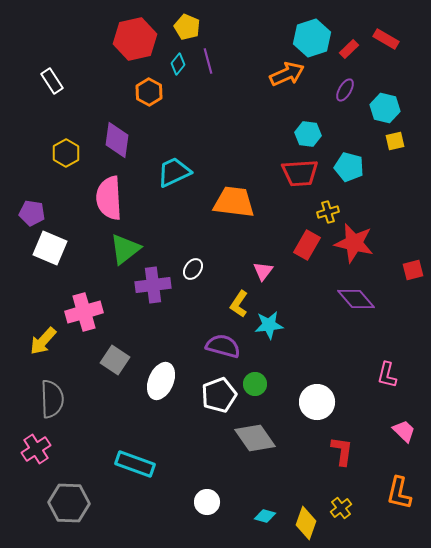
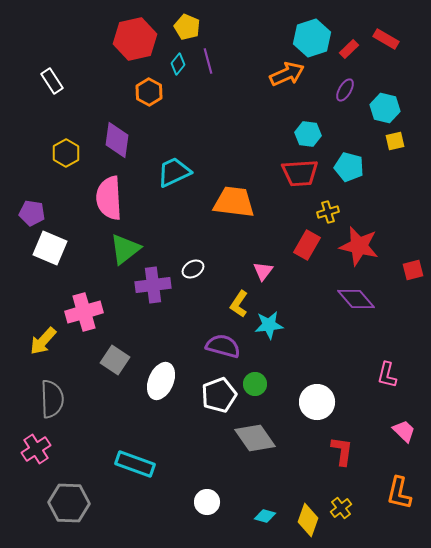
red star at (354, 243): moved 5 px right, 3 px down
white ellipse at (193, 269): rotated 25 degrees clockwise
yellow diamond at (306, 523): moved 2 px right, 3 px up
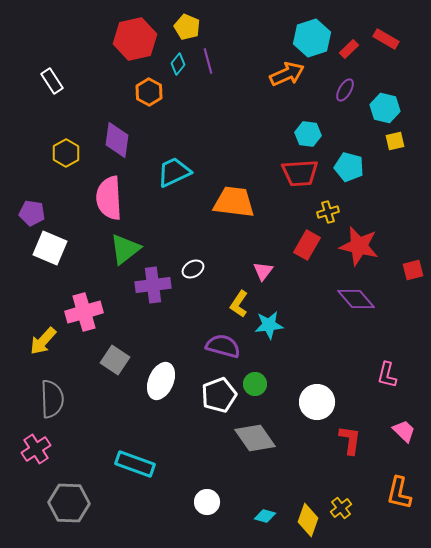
red L-shape at (342, 451): moved 8 px right, 11 px up
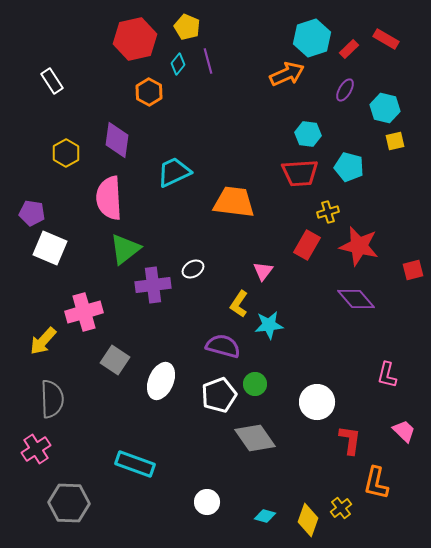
orange L-shape at (399, 493): moved 23 px left, 10 px up
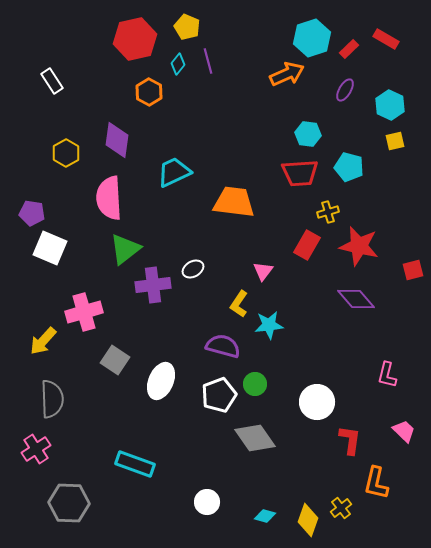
cyan hexagon at (385, 108): moved 5 px right, 3 px up; rotated 12 degrees clockwise
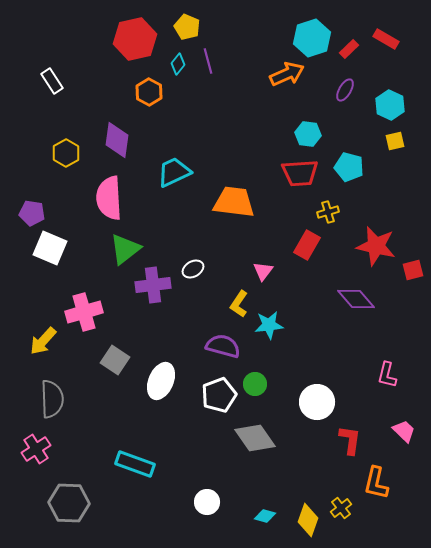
red star at (359, 246): moved 17 px right
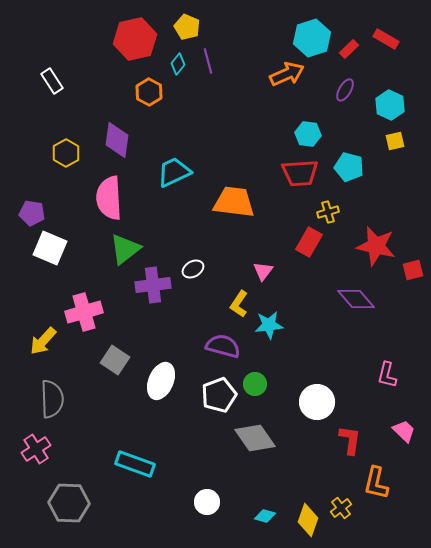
red rectangle at (307, 245): moved 2 px right, 3 px up
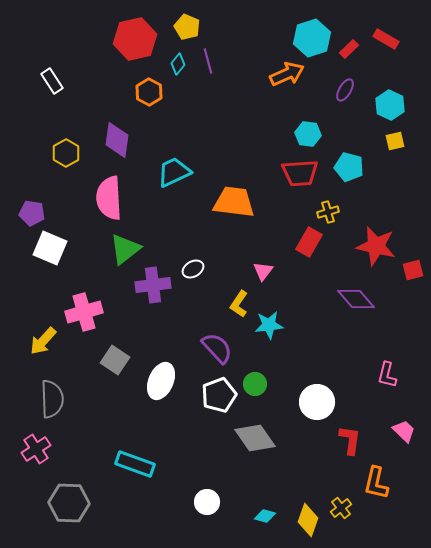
purple semicircle at (223, 346): moved 6 px left, 2 px down; rotated 32 degrees clockwise
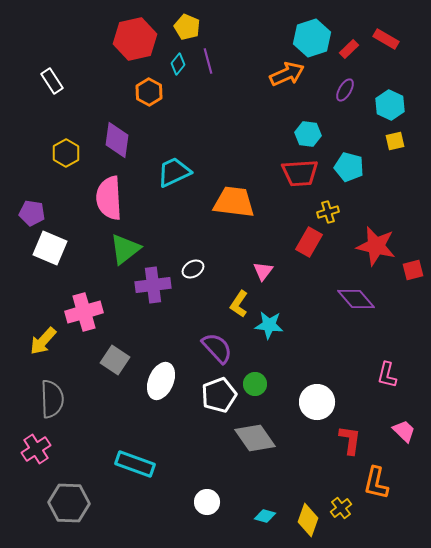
cyan star at (269, 325): rotated 12 degrees clockwise
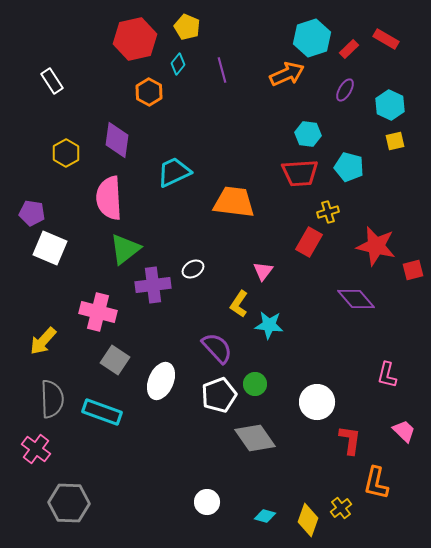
purple line at (208, 61): moved 14 px right, 9 px down
pink cross at (84, 312): moved 14 px right; rotated 30 degrees clockwise
pink cross at (36, 449): rotated 20 degrees counterclockwise
cyan rectangle at (135, 464): moved 33 px left, 52 px up
